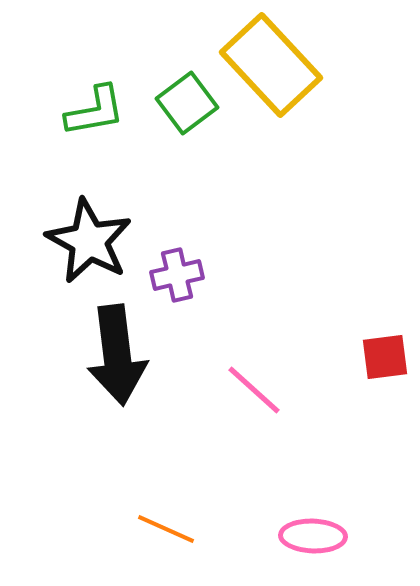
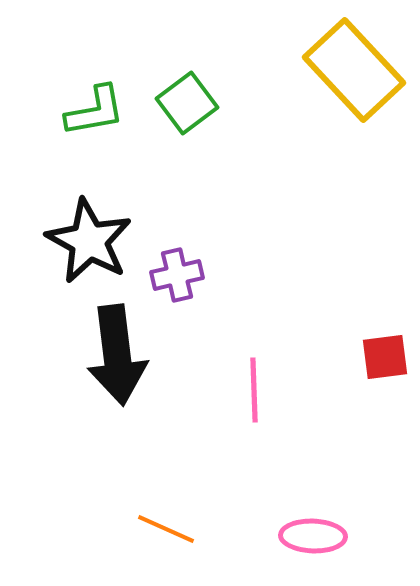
yellow rectangle: moved 83 px right, 5 px down
pink line: rotated 46 degrees clockwise
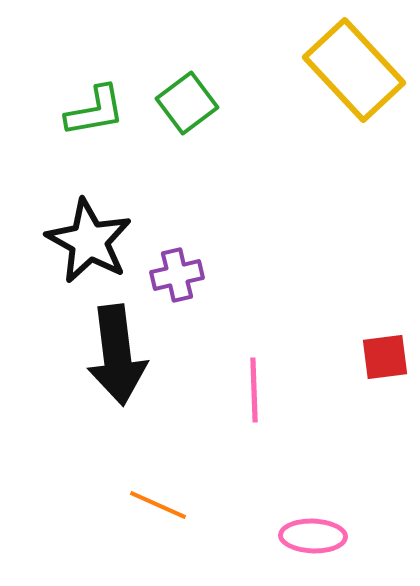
orange line: moved 8 px left, 24 px up
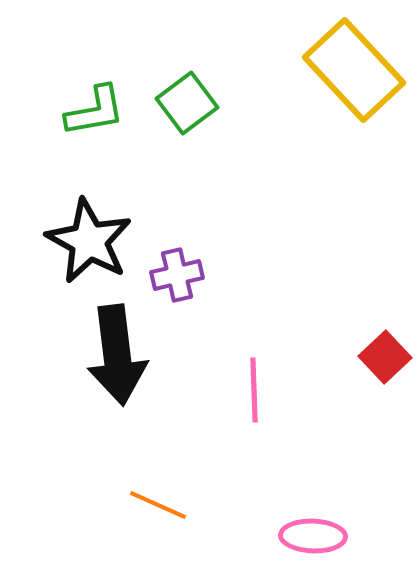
red square: rotated 36 degrees counterclockwise
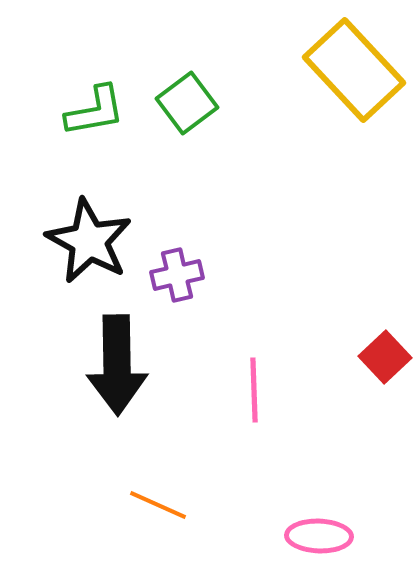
black arrow: moved 10 px down; rotated 6 degrees clockwise
pink ellipse: moved 6 px right
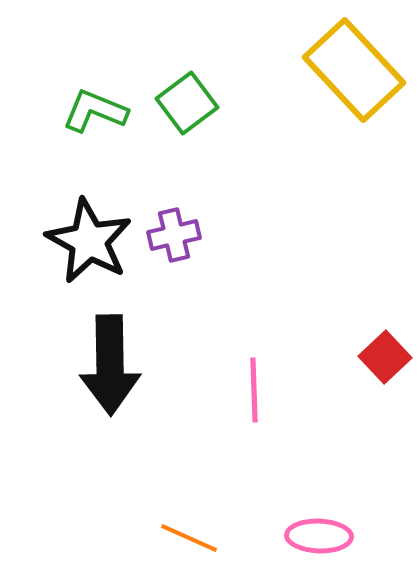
green L-shape: rotated 148 degrees counterclockwise
purple cross: moved 3 px left, 40 px up
black arrow: moved 7 px left
orange line: moved 31 px right, 33 px down
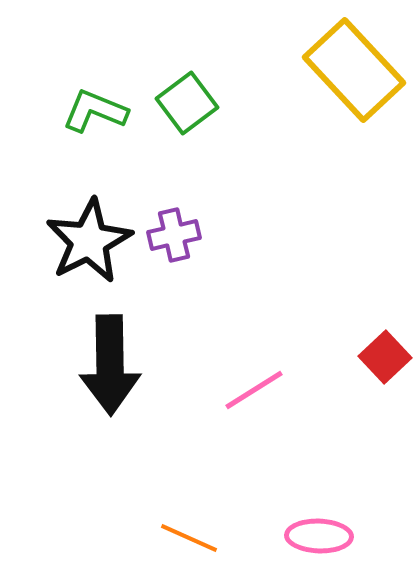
black star: rotated 16 degrees clockwise
pink line: rotated 60 degrees clockwise
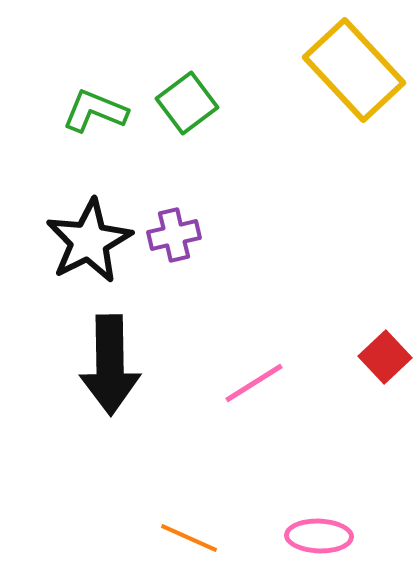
pink line: moved 7 px up
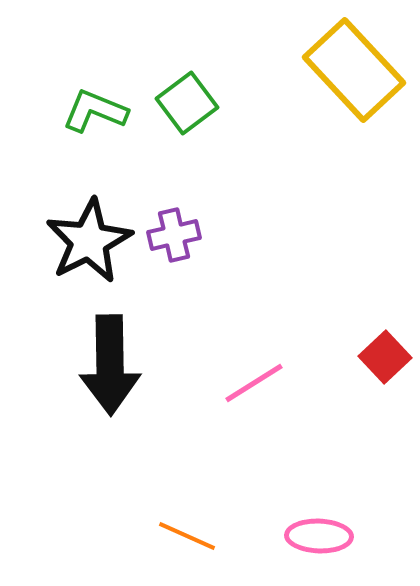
orange line: moved 2 px left, 2 px up
